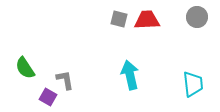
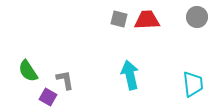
green semicircle: moved 3 px right, 3 px down
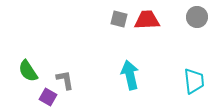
cyan trapezoid: moved 1 px right, 3 px up
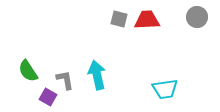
cyan arrow: moved 33 px left
cyan trapezoid: moved 29 px left, 8 px down; rotated 88 degrees clockwise
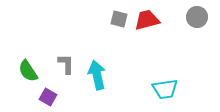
red trapezoid: rotated 12 degrees counterclockwise
gray L-shape: moved 1 px right, 16 px up; rotated 10 degrees clockwise
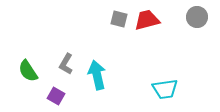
gray L-shape: rotated 150 degrees counterclockwise
purple square: moved 8 px right, 1 px up
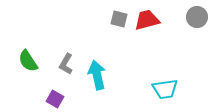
green semicircle: moved 10 px up
purple square: moved 1 px left, 3 px down
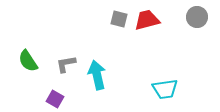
gray L-shape: rotated 50 degrees clockwise
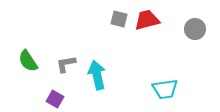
gray circle: moved 2 px left, 12 px down
